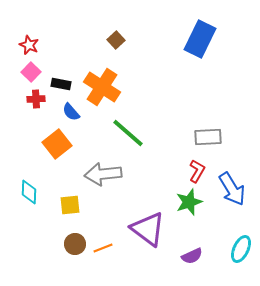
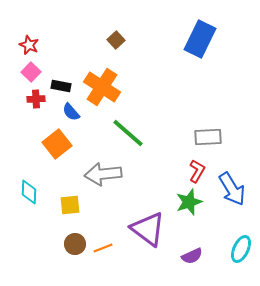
black rectangle: moved 2 px down
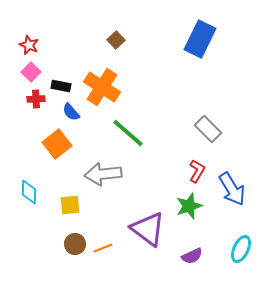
gray rectangle: moved 8 px up; rotated 48 degrees clockwise
green star: moved 4 px down
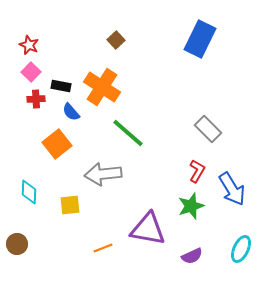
green star: moved 2 px right
purple triangle: rotated 27 degrees counterclockwise
brown circle: moved 58 px left
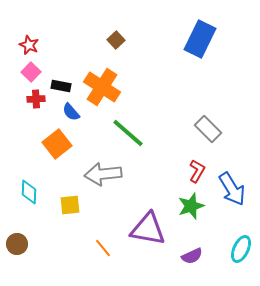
orange line: rotated 72 degrees clockwise
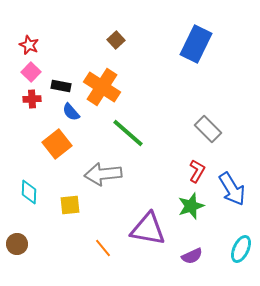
blue rectangle: moved 4 px left, 5 px down
red cross: moved 4 px left
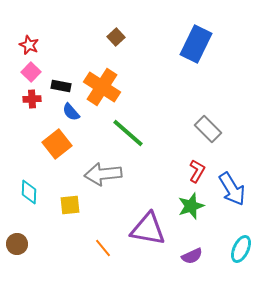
brown square: moved 3 px up
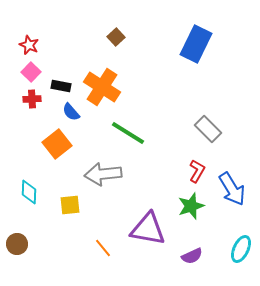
green line: rotated 9 degrees counterclockwise
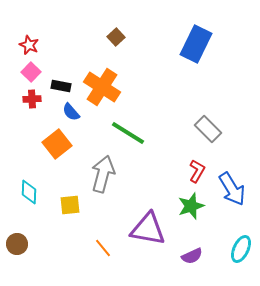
gray arrow: rotated 111 degrees clockwise
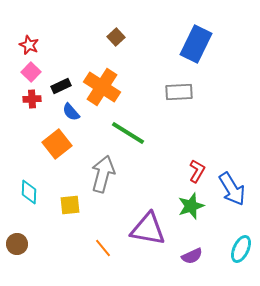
black rectangle: rotated 36 degrees counterclockwise
gray rectangle: moved 29 px left, 37 px up; rotated 48 degrees counterclockwise
